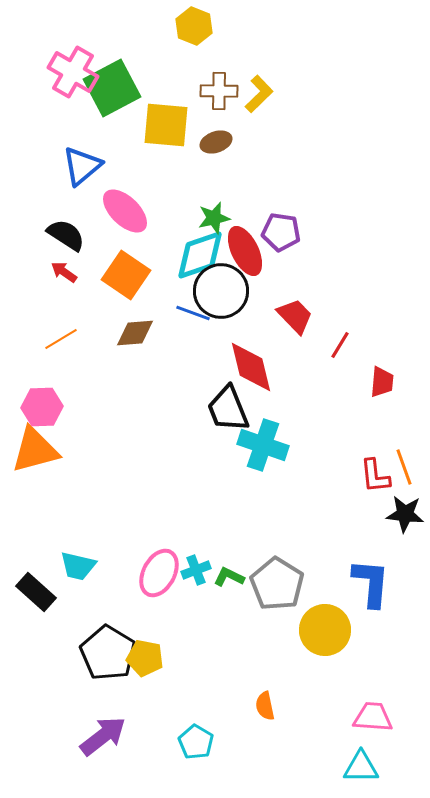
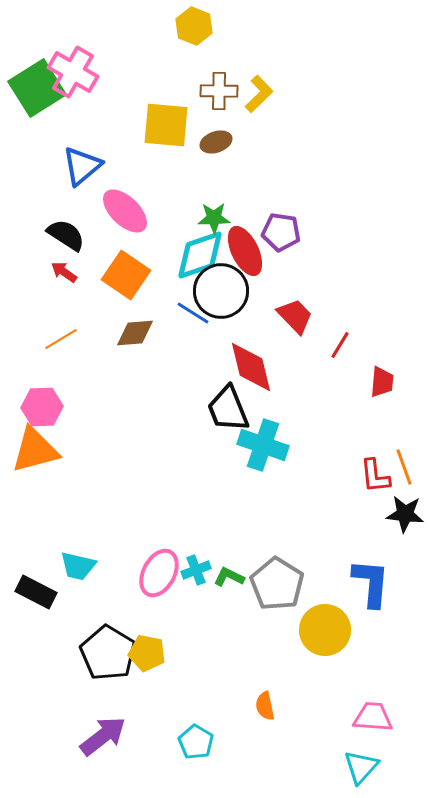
green square at (112, 88): moved 75 px left; rotated 4 degrees counterclockwise
green star at (214, 218): rotated 12 degrees clockwise
blue line at (193, 313): rotated 12 degrees clockwise
black rectangle at (36, 592): rotated 15 degrees counterclockwise
yellow pentagon at (145, 658): moved 2 px right, 5 px up
cyan triangle at (361, 767): rotated 48 degrees counterclockwise
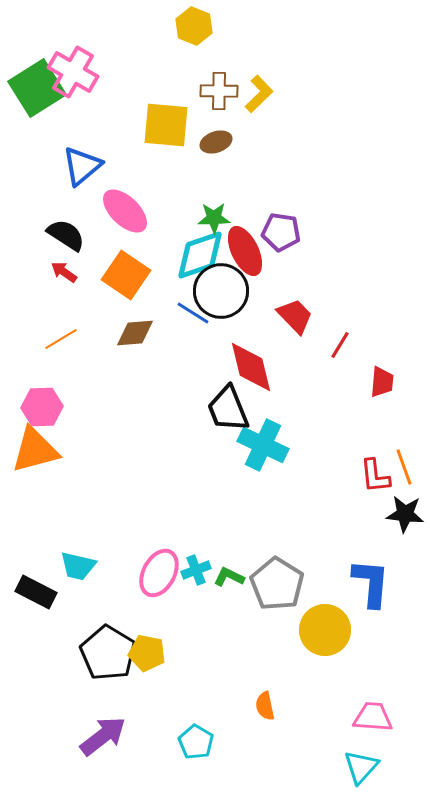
cyan cross at (263, 445): rotated 6 degrees clockwise
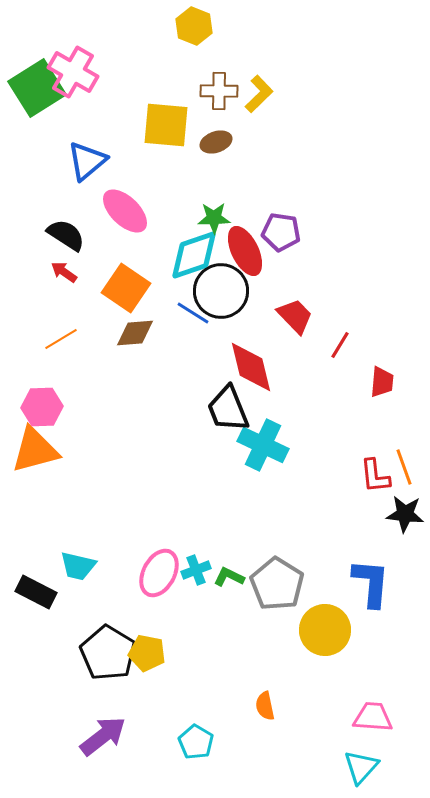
blue triangle at (82, 166): moved 5 px right, 5 px up
cyan diamond at (200, 255): moved 6 px left
orange square at (126, 275): moved 13 px down
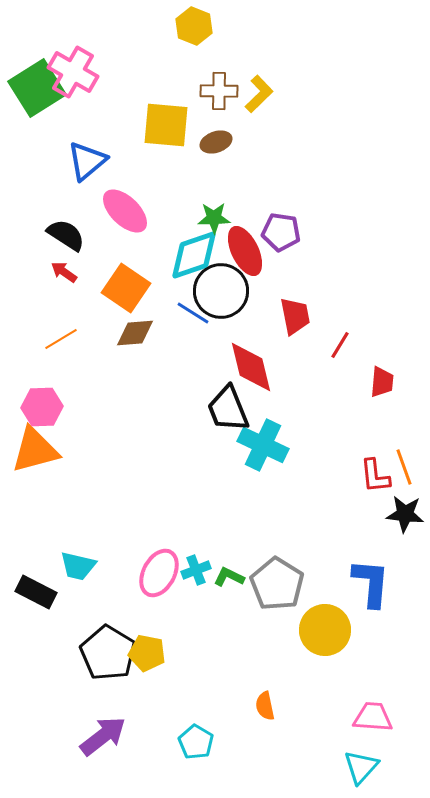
red trapezoid at (295, 316): rotated 33 degrees clockwise
